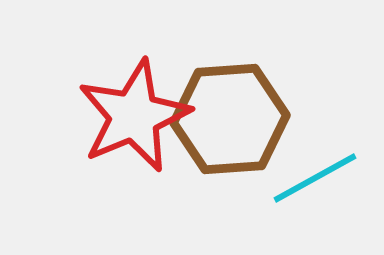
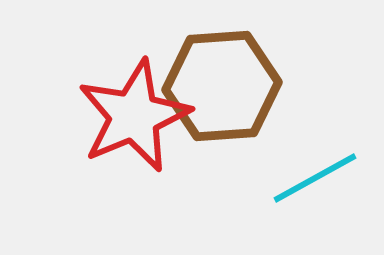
brown hexagon: moved 8 px left, 33 px up
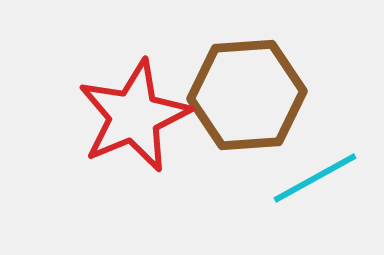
brown hexagon: moved 25 px right, 9 px down
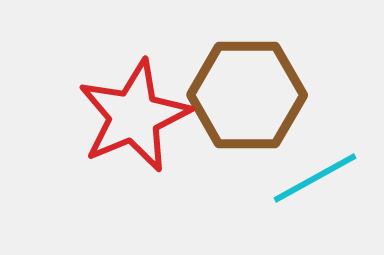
brown hexagon: rotated 4 degrees clockwise
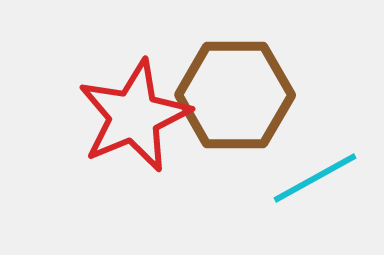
brown hexagon: moved 12 px left
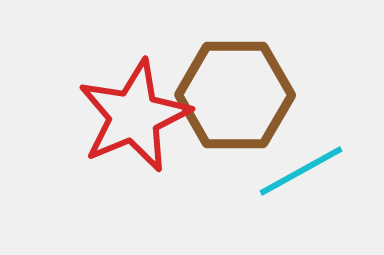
cyan line: moved 14 px left, 7 px up
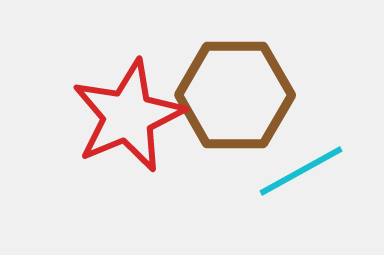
red star: moved 6 px left
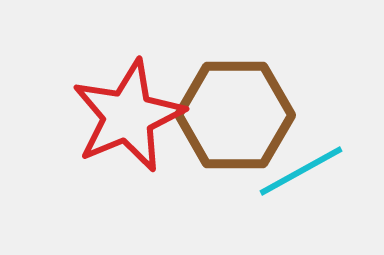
brown hexagon: moved 20 px down
